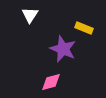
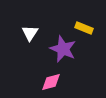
white triangle: moved 18 px down
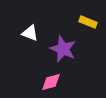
yellow rectangle: moved 4 px right, 6 px up
white triangle: rotated 42 degrees counterclockwise
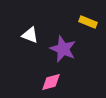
white triangle: moved 2 px down
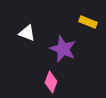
white triangle: moved 3 px left, 2 px up
pink diamond: rotated 55 degrees counterclockwise
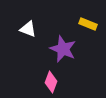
yellow rectangle: moved 2 px down
white triangle: moved 1 px right, 4 px up
